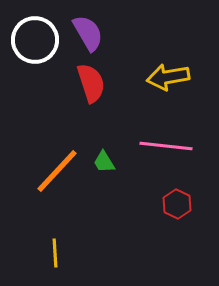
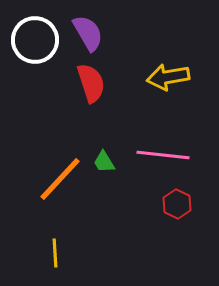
pink line: moved 3 px left, 9 px down
orange line: moved 3 px right, 8 px down
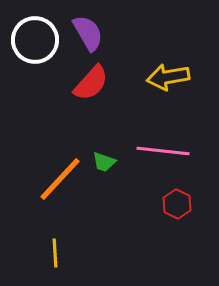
red semicircle: rotated 60 degrees clockwise
pink line: moved 4 px up
green trapezoid: rotated 40 degrees counterclockwise
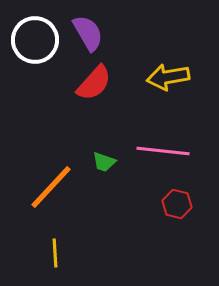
red semicircle: moved 3 px right
orange line: moved 9 px left, 8 px down
red hexagon: rotated 12 degrees counterclockwise
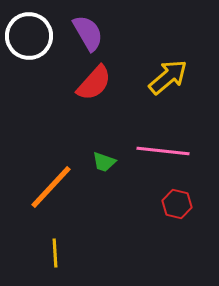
white circle: moved 6 px left, 4 px up
yellow arrow: rotated 150 degrees clockwise
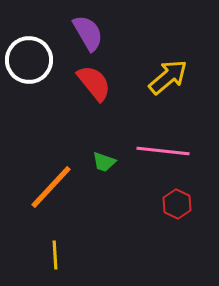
white circle: moved 24 px down
red semicircle: rotated 81 degrees counterclockwise
red hexagon: rotated 12 degrees clockwise
yellow line: moved 2 px down
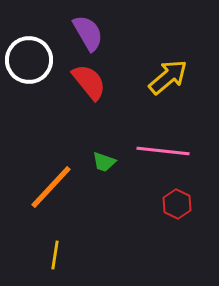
red semicircle: moved 5 px left, 1 px up
yellow line: rotated 12 degrees clockwise
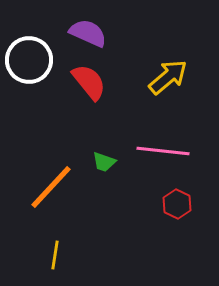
purple semicircle: rotated 36 degrees counterclockwise
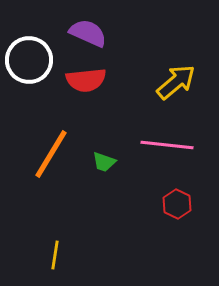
yellow arrow: moved 8 px right, 5 px down
red semicircle: moved 3 px left, 2 px up; rotated 123 degrees clockwise
pink line: moved 4 px right, 6 px up
orange line: moved 33 px up; rotated 12 degrees counterclockwise
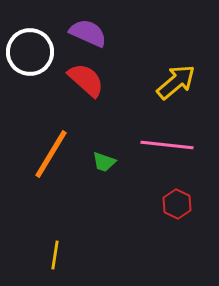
white circle: moved 1 px right, 8 px up
red semicircle: rotated 132 degrees counterclockwise
